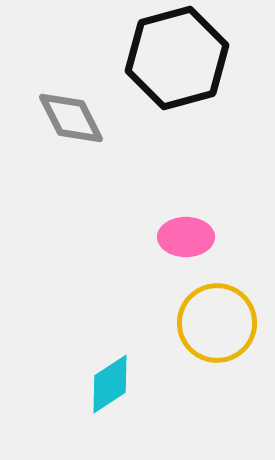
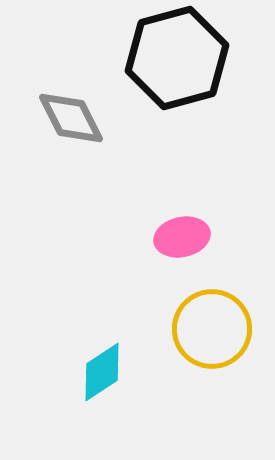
pink ellipse: moved 4 px left; rotated 12 degrees counterclockwise
yellow circle: moved 5 px left, 6 px down
cyan diamond: moved 8 px left, 12 px up
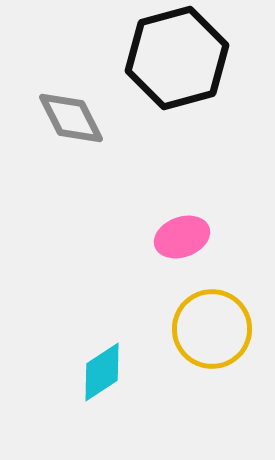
pink ellipse: rotated 8 degrees counterclockwise
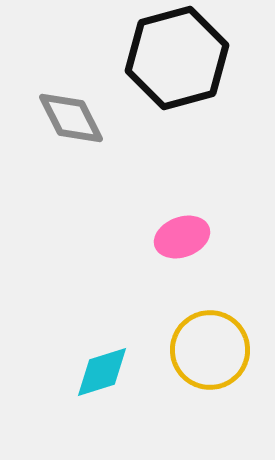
yellow circle: moved 2 px left, 21 px down
cyan diamond: rotated 16 degrees clockwise
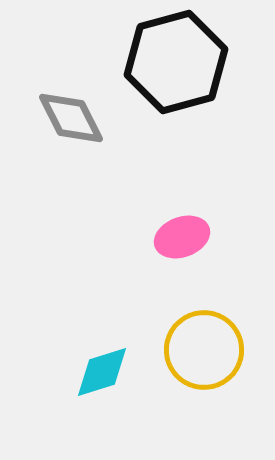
black hexagon: moved 1 px left, 4 px down
yellow circle: moved 6 px left
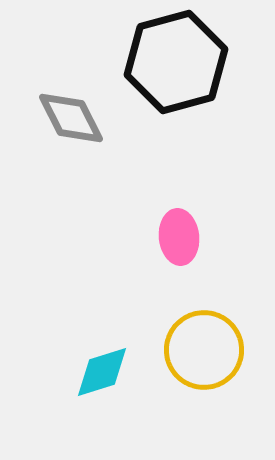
pink ellipse: moved 3 px left; rotated 76 degrees counterclockwise
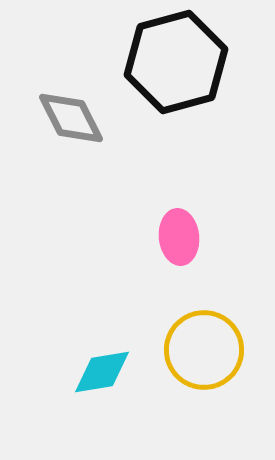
cyan diamond: rotated 8 degrees clockwise
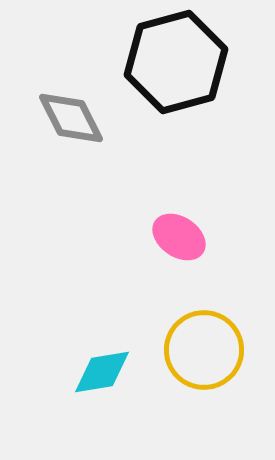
pink ellipse: rotated 50 degrees counterclockwise
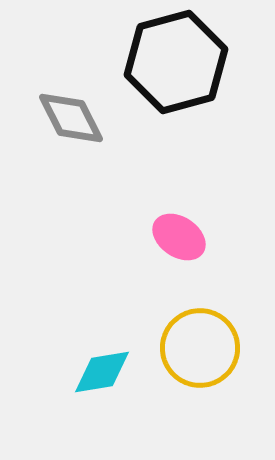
yellow circle: moved 4 px left, 2 px up
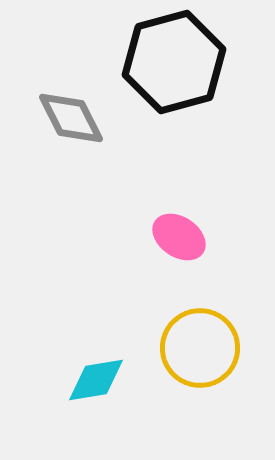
black hexagon: moved 2 px left
cyan diamond: moved 6 px left, 8 px down
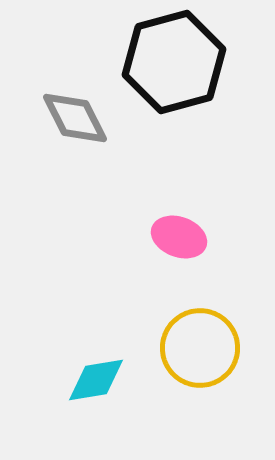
gray diamond: moved 4 px right
pink ellipse: rotated 14 degrees counterclockwise
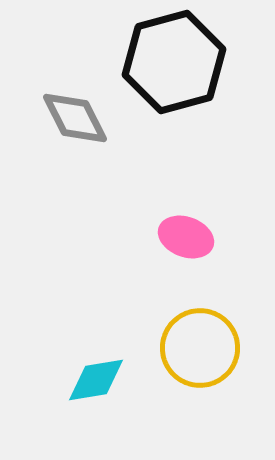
pink ellipse: moved 7 px right
